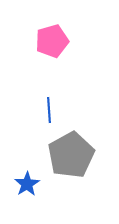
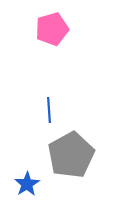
pink pentagon: moved 12 px up
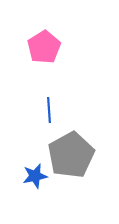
pink pentagon: moved 8 px left, 18 px down; rotated 16 degrees counterclockwise
blue star: moved 8 px right, 8 px up; rotated 20 degrees clockwise
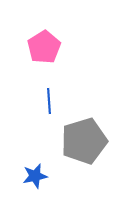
blue line: moved 9 px up
gray pentagon: moved 13 px right, 14 px up; rotated 12 degrees clockwise
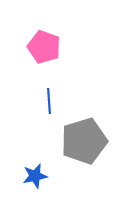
pink pentagon: rotated 20 degrees counterclockwise
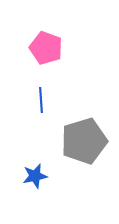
pink pentagon: moved 2 px right, 1 px down
blue line: moved 8 px left, 1 px up
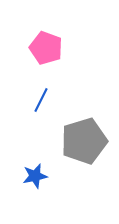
blue line: rotated 30 degrees clockwise
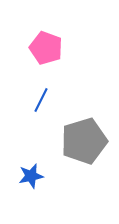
blue star: moved 4 px left
